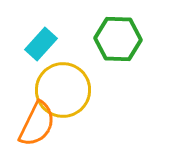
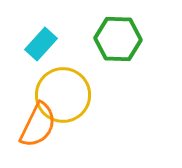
yellow circle: moved 5 px down
orange semicircle: moved 1 px right, 1 px down
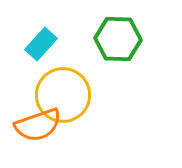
orange semicircle: rotated 45 degrees clockwise
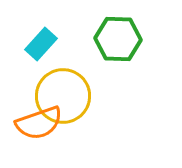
yellow circle: moved 1 px down
orange semicircle: moved 1 px right, 2 px up
